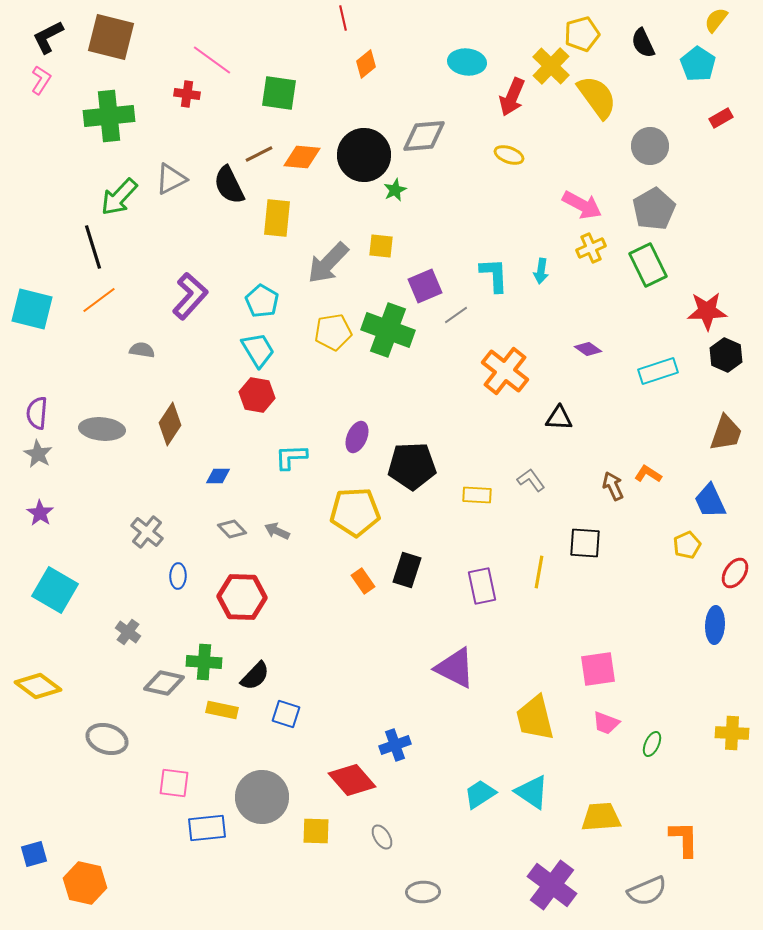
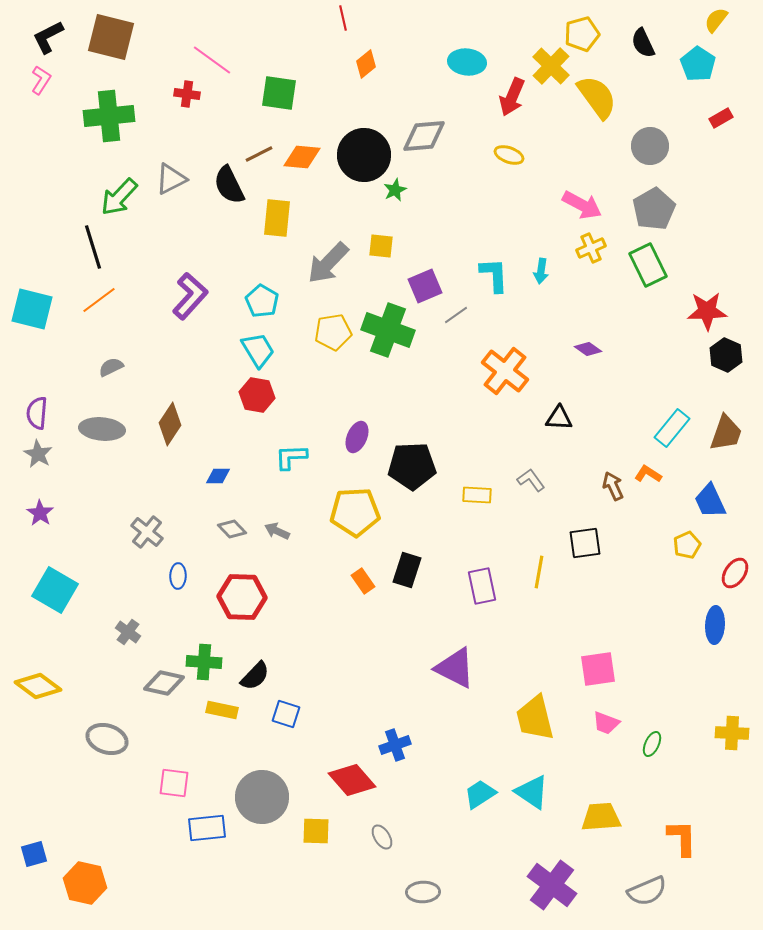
gray semicircle at (142, 350): moved 31 px left, 17 px down; rotated 35 degrees counterclockwise
cyan rectangle at (658, 371): moved 14 px right, 57 px down; rotated 33 degrees counterclockwise
black square at (585, 543): rotated 12 degrees counterclockwise
orange L-shape at (684, 839): moved 2 px left, 1 px up
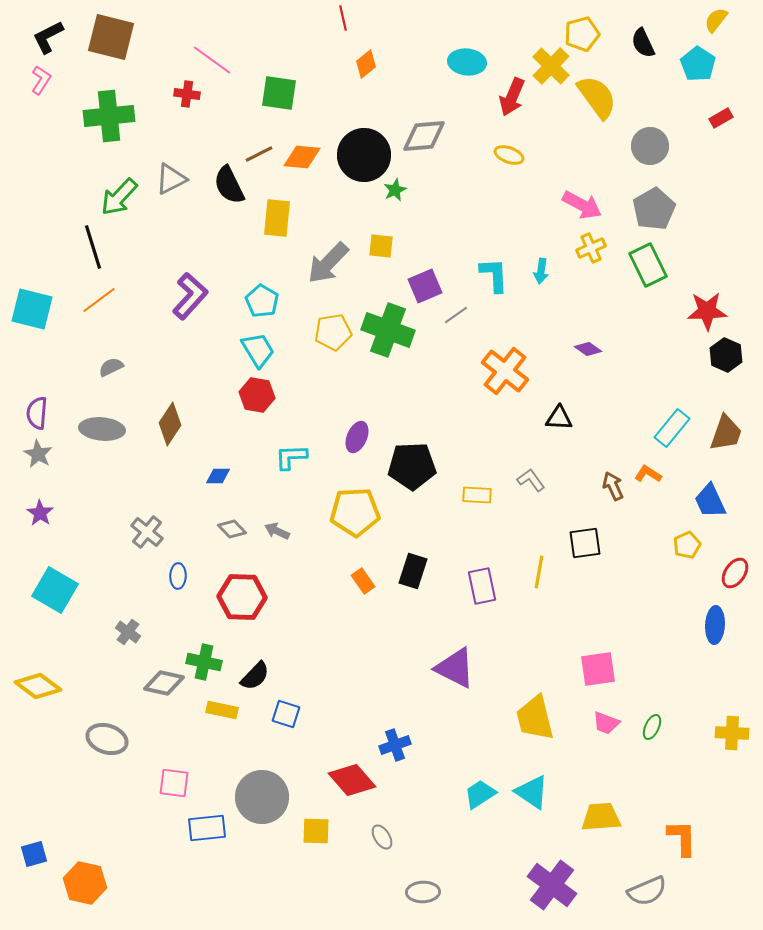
black rectangle at (407, 570): moved 6 px right, 1 px down
green cross at (204, 662): rotated 8 degrees clockwise
green ellipse at (652, 744): moved 17 px up
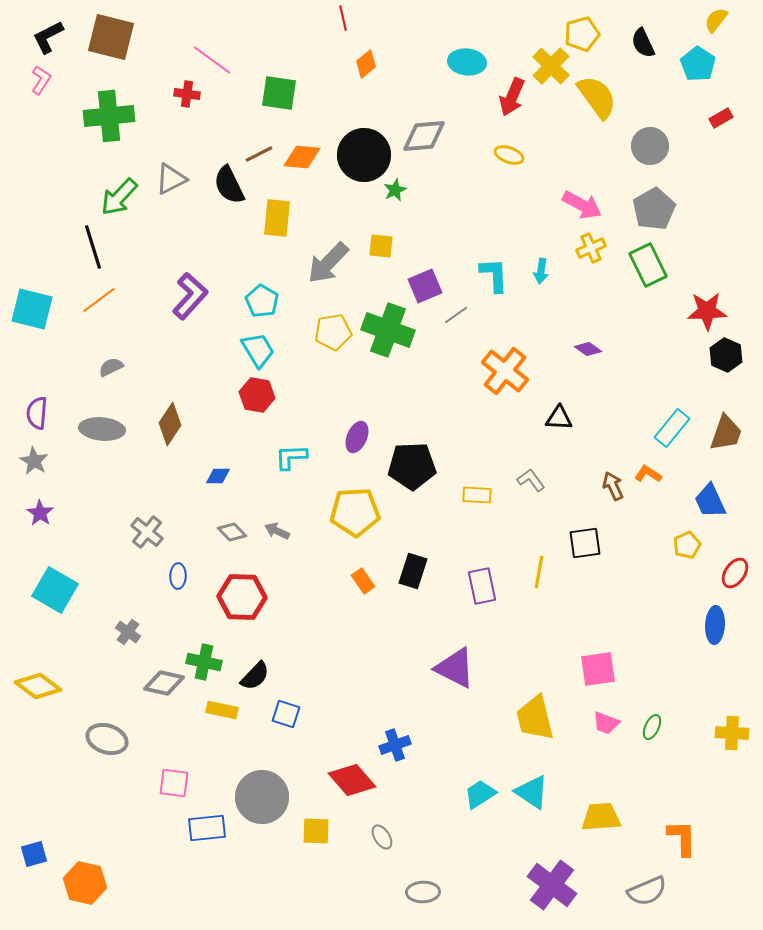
gray star at (38, 454): moved 4 px left, 7 px down
gray diamond at (232, 529): moved 3 px down
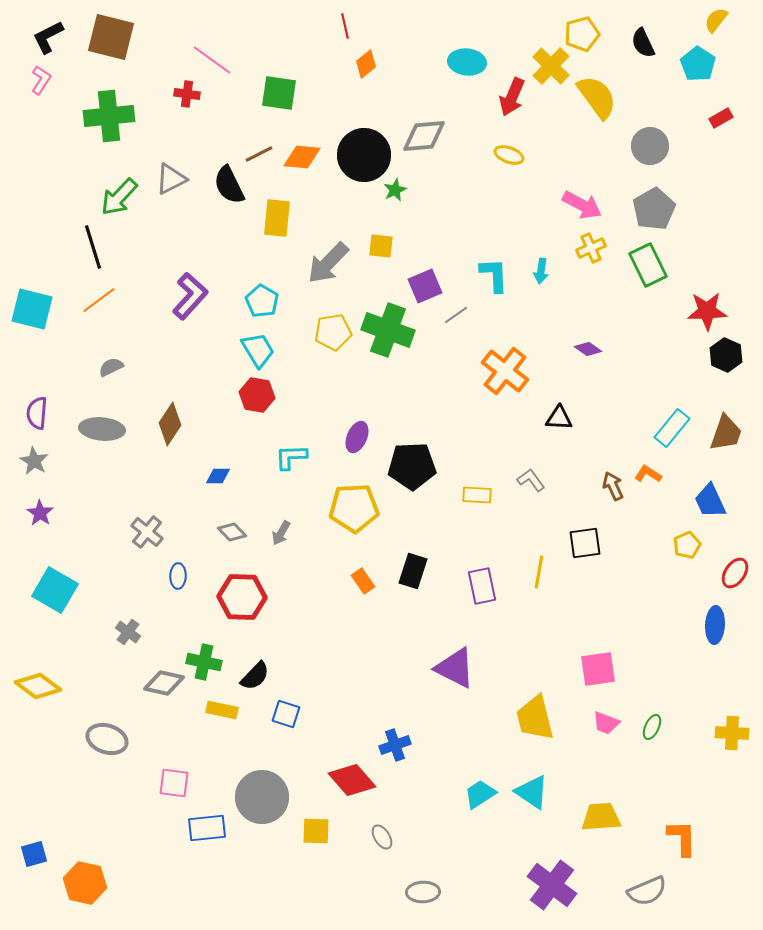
red line at (343, 18): moved 2 px right, 8 px down
yellow pentagon at (355, 512): moved 1 px left, 4 px up
gray arrow at (277, 531): moved 4 px right, 2 px down; rotated 85 degrees counterclockwise
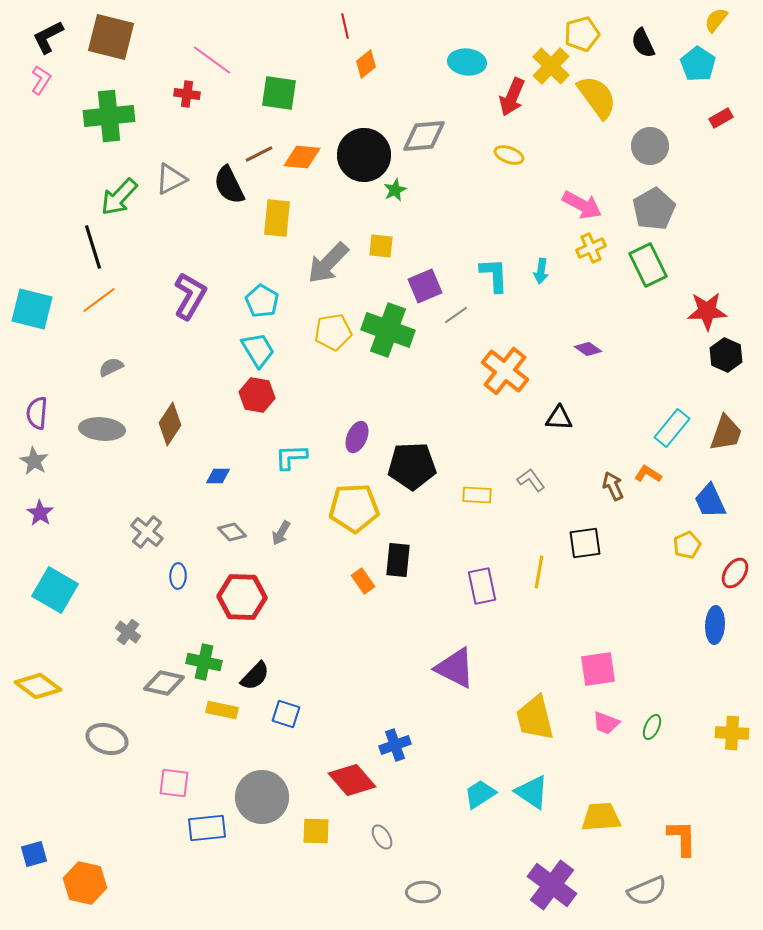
purple L-shape at (190, 296): rotated 12 degrees counterclockwise
black rectangle at (413, 571): moved 15 px left, 11 px up; rotated 12 degrees counterclockwise
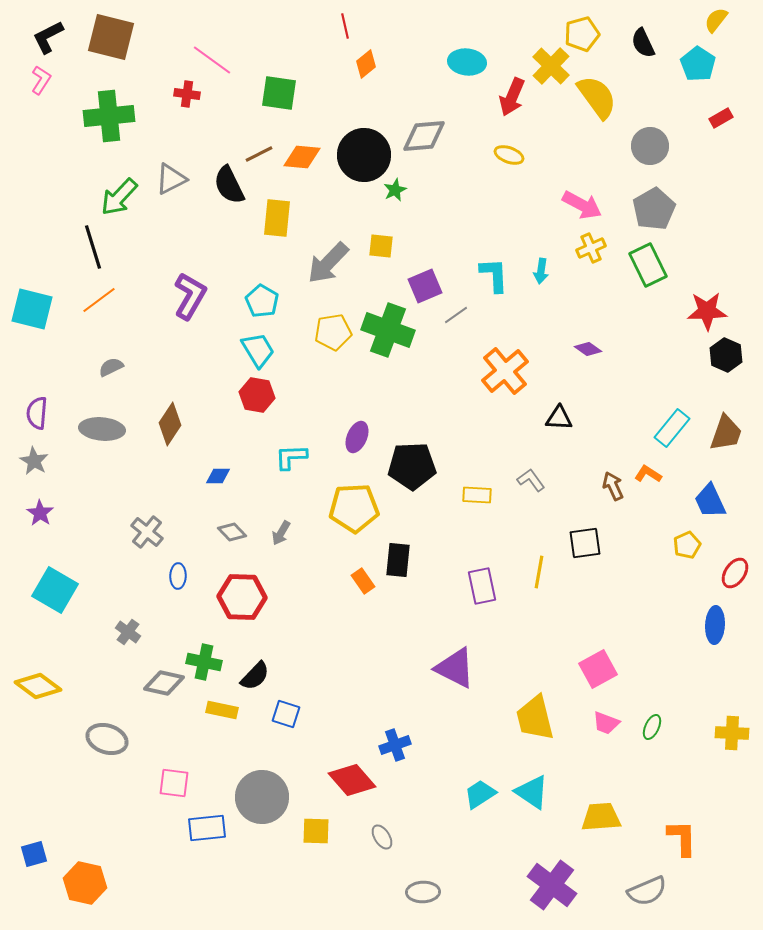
orange cross at (505, 371): rotated 12 degrees clockwise
pink square at (598, 669): rotated 21 degrees counterclockwise
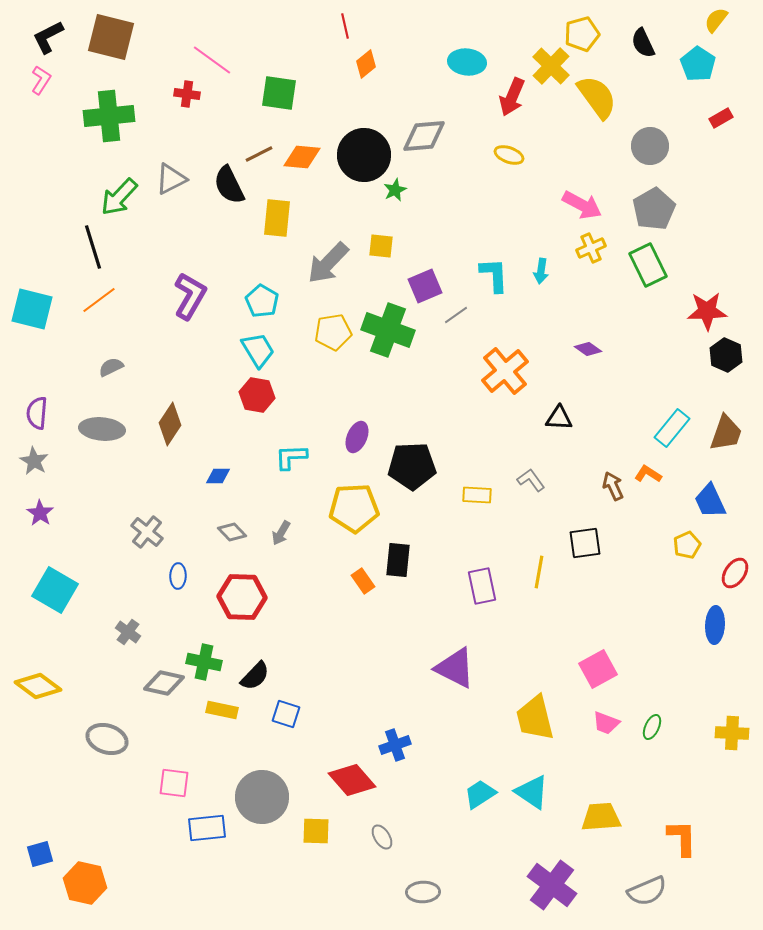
blue square at (34, 854): moved 6 px right
